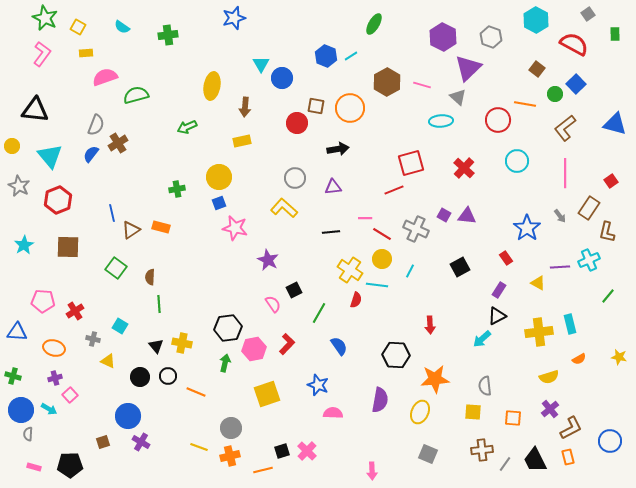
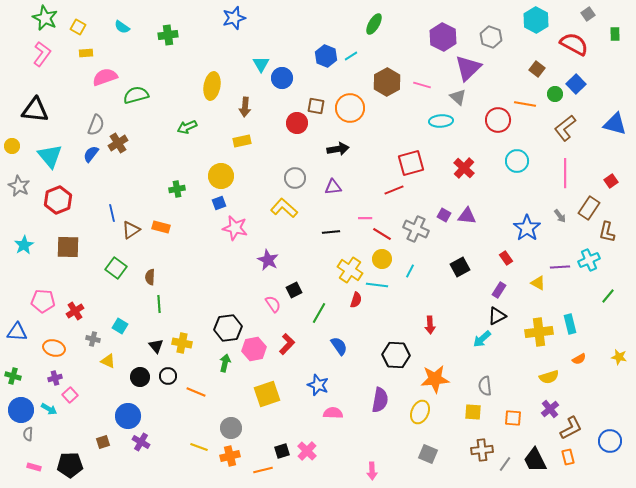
yellow circle at (219, 177): moved 2 px right, 1 px up
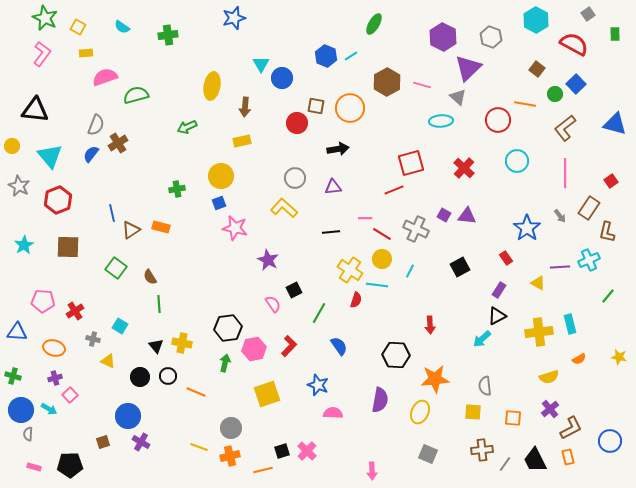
brown semicircle at (150, 277): rotated 35 degrees counterclockwise
red L-shape at (287, 344): moved 2 px right, 2 px down
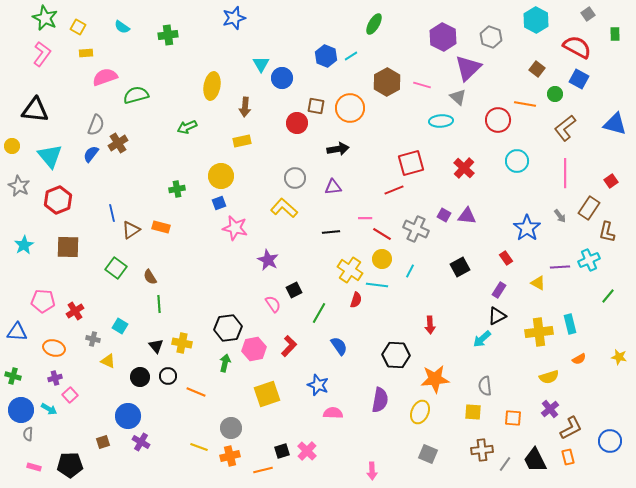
red semicircle at (574, 44): moved 3 px right, 3 px down
blue square at (576, 84): moved 3 px right, 5 px up; rotated 18 degrees counterclockwise
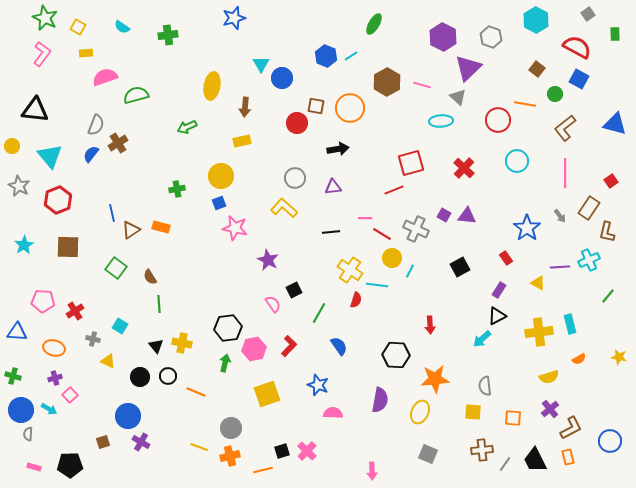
yellow circle at (382, 259): moved 10 px right, 1 px up
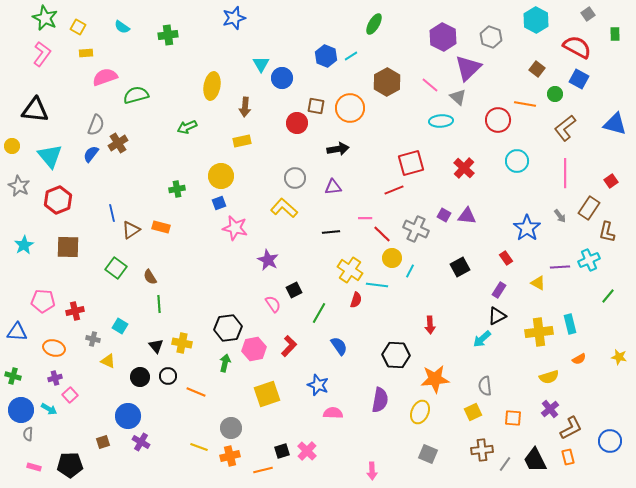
pink line at (422, 85): moved 8 px right; rotated 24 degrees clockwise
red line at (382, 234): rotated 12 degrees clockwise
red cross at (75, 311): rotated 18 degrees clockwise
yellow square at (473, 412): rotated 30 degrees counterclockwise
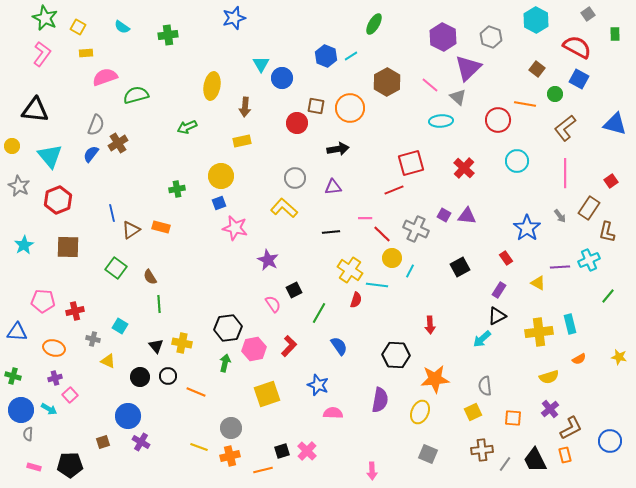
orange rectangle at (568, 457): moved 3 px left, 2 px up
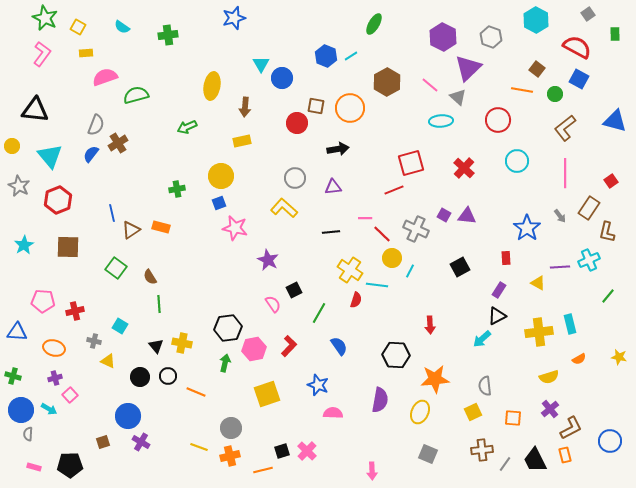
orange line at (525, 104): moved 3 px left, 14 px up
blue triangle at (615, 124): moved 3 px up
red rectangle at (506, 258): rotated 32 degrees clockwise
gray cross at (93, 339): moved 1 px right, 2 px down
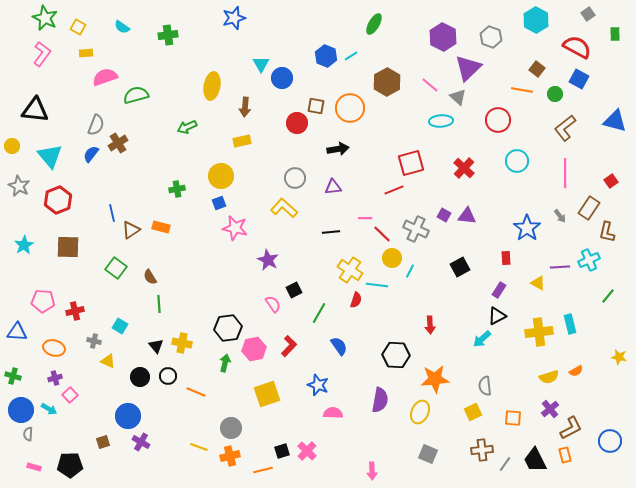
orange semicircle at (579, 359): moved 3 px left, 12 px down
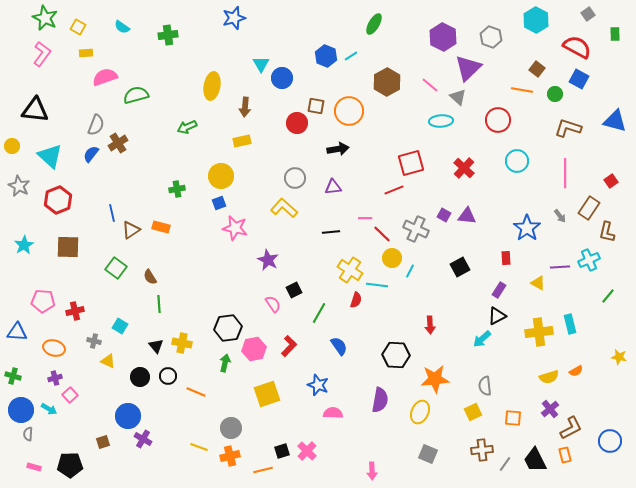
orange circle at (350, 108): moved 1 px left, 3 px down
brown L-shape at (565, 128): moved 3 px right; rotated 56 degrees clockwise
cyan triangle at (50, 156): rotated 8 degrees counterclockwise
purple cross at (141, 442): moved 2 px right, 3 px up
